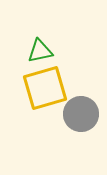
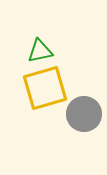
gray circle: moved 3 px right
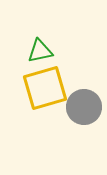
gray circle: moved 7 px up
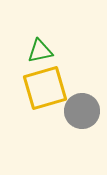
gray circle: moved 2 px left, 4 px down
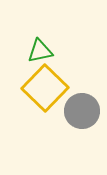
yellow square: rotated 30 degrees counterclockwise
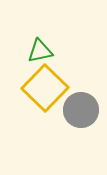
gray circle: moved 1 px left, 1 px up
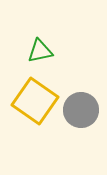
yellow square: moved 10 px left, 13 px down; rotated 9 degrees counterclockwise
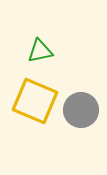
yellow square: rotated 12 degrees counterclockwise
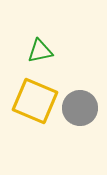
gray circle: moved 1 px left, 2 px up
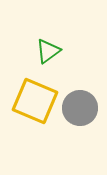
green triangle: moved 8 px right; rotated 24 degrees counterclockwise
